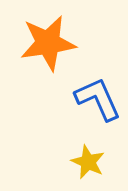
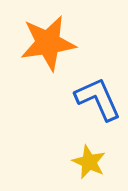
yellow star: moved 1 px right
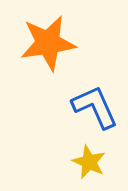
blue L-shape: moved 3 px left, 8 px down
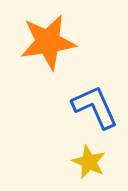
orange star: moved 1 px up
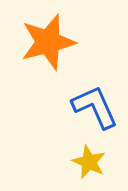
orange star: rotated 6 degrees counterclockwise
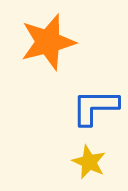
blue L-shape: rotated 66 degrees counterclockwise
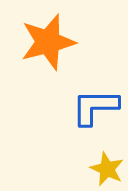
yellow star: moved 18 px right, 7 px down
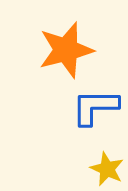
orange star: moved 18 px right, 8 px down
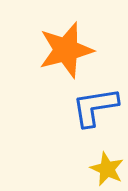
blue L-shape: rotated 9 degrees counterclockwise
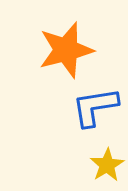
yellow star: moved 4 px up; rotated 16 degrees clockwise
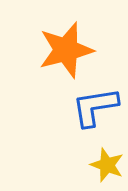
yellow star: rotated 20 degrees counterclockwise
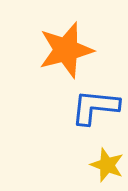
blue L-shape: rotated 15 degrees clockwise
